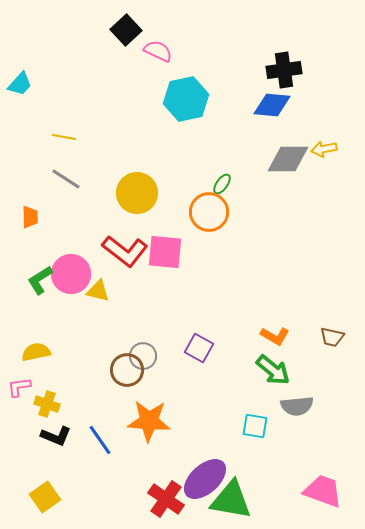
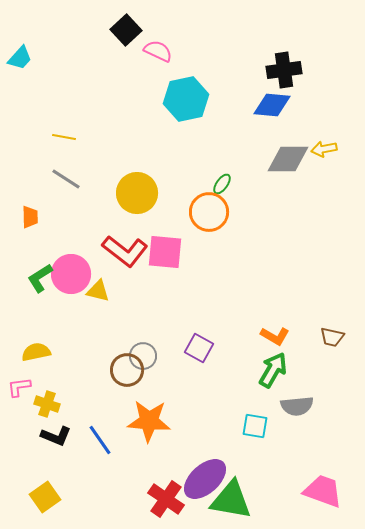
cyan trapezoid: moved 26 px up
green L-shape: moved 2 px up
green arrow: rotated 99 degrees counterclockwise
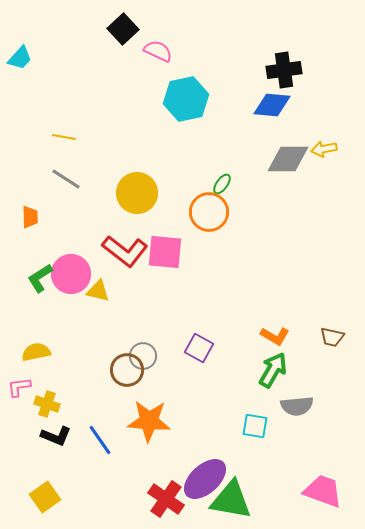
black square: moved 3 px left, 1 px up
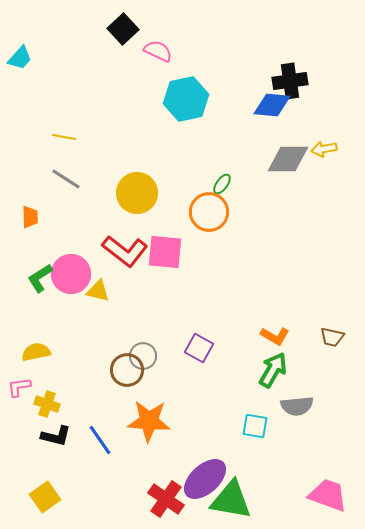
black cross: moved 6 px right, 11 px down
black L-shape: rotated 8 degrees counterclockwise
pink trapezoid: moved 5 px right, 4 px down
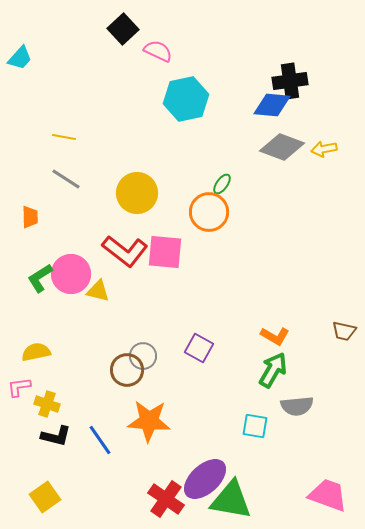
gray diamond: moved 6 px left, 12 px up; rotated 21 degrees clockwise
brown trapezoid: moved 12 px right, 6 px up
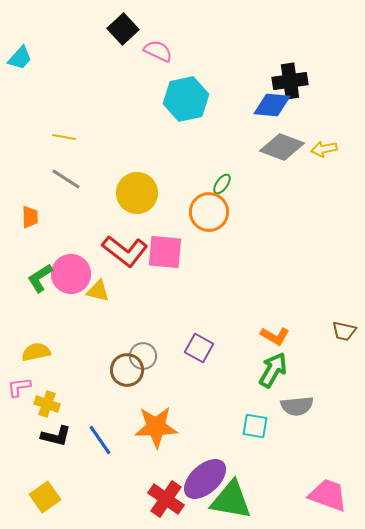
orange star: moved 7 px right, 6 px down; rotated 6 degrees counterclockwise
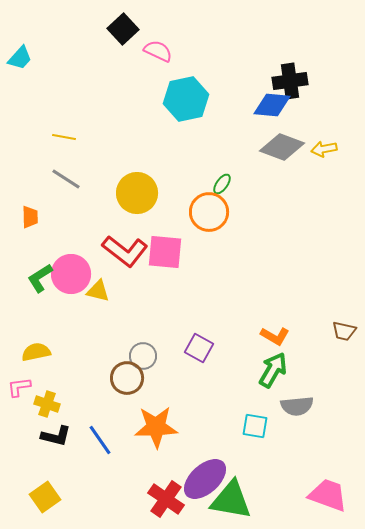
brown circle: moved 8 px down
